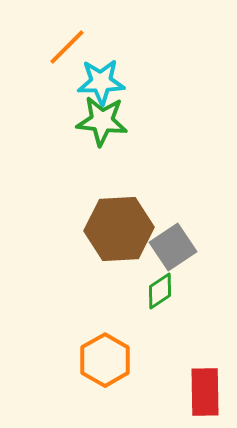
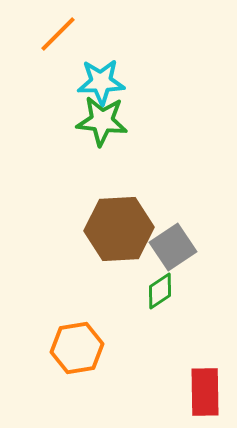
orange line: moved 9 px left, 13 px up
orange hexagon: moved 28 px left, 12 px up; rotated 21 degrees clockwise
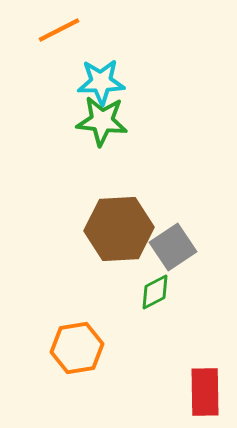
orange line: moved 1 px right, 4 px up; rotated 18 degrees clockwise
green diamond: moved 5 px left, 1 px down; rotated 6 degrees clockwise
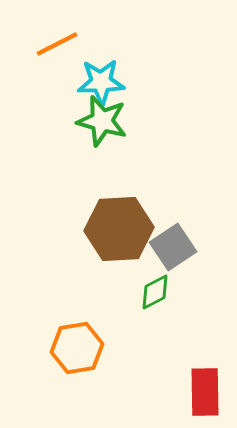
orange line: moved 2 px left, 14 px down
green star: rotated 9 degrees clockwise
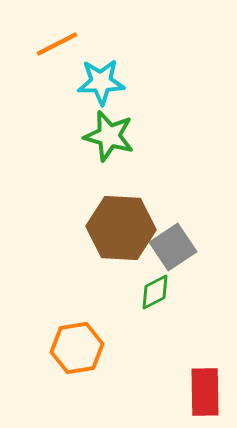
green star: moved 7 px right, 15 px down
brown hexagon: moved 2 px right, 1 px up; rotated 6 degrees clockwise
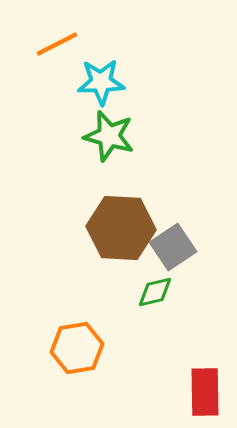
green diamond: rotated 15 degrees clockwise
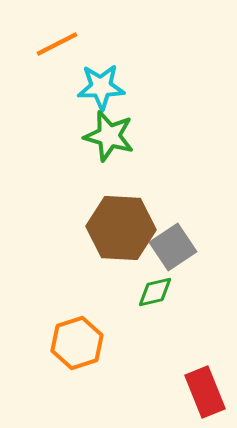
cyan star: moved 5 px down
orange hexagon: moved 5 px up; rotated 9 degrees counterclockwise
red rectangle: rotated 21 degrees counterclockwise
